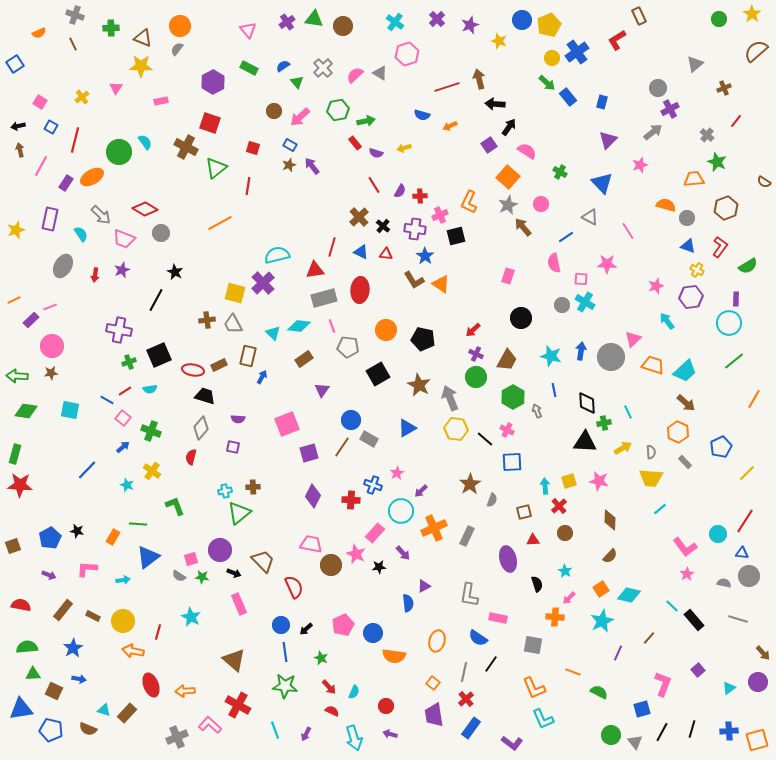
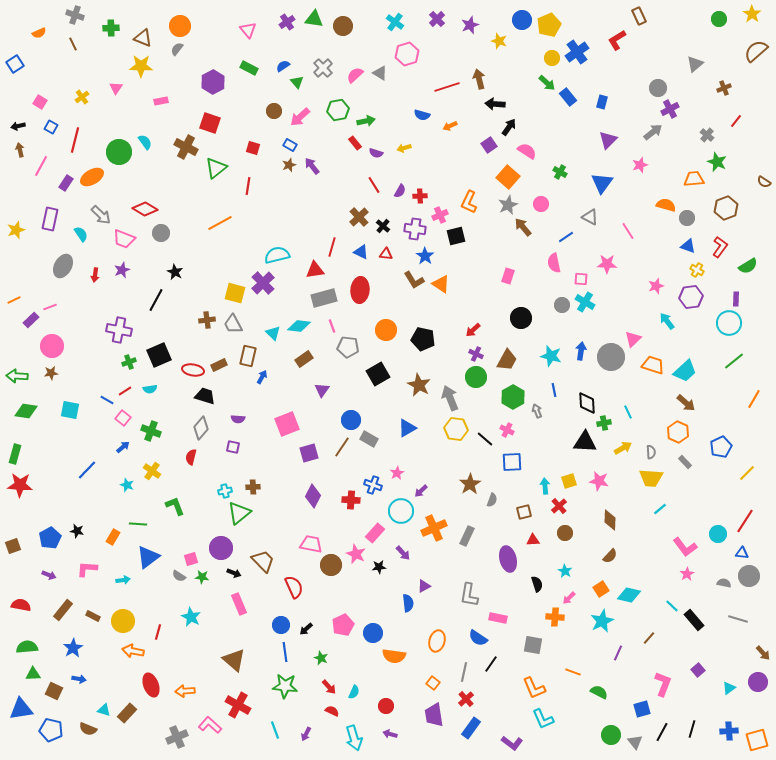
blue triangle at (602, 183): rotated 20 degrees clockwise
purple circle at (220, 550): moved 1 px right, 2 px up
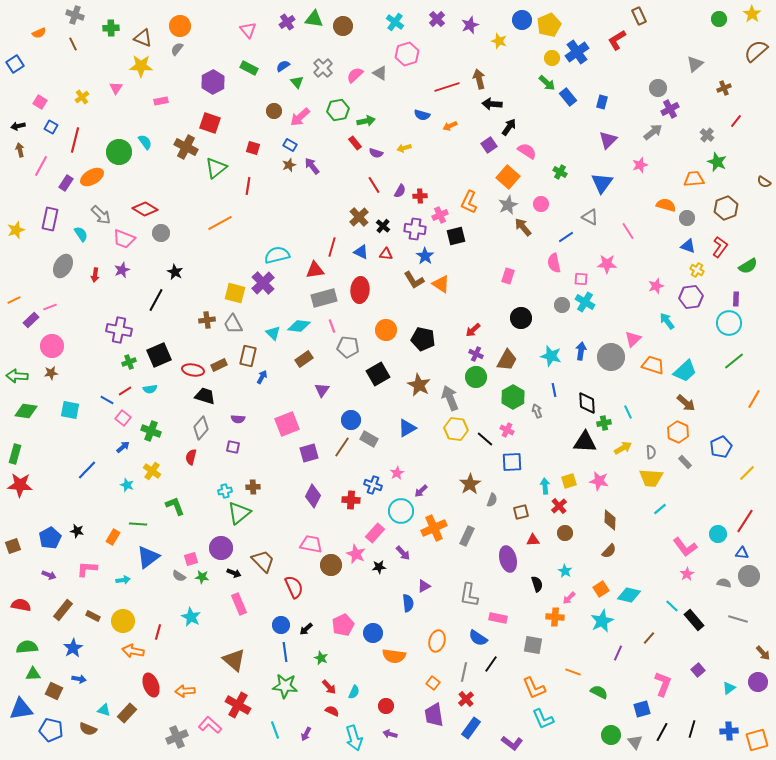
black arrow at (495, 104): moved 3 px left
brown square at (524, 512): moved 3 px left
brown semicircle at (610, 556): moved 1 px left, 5 px up
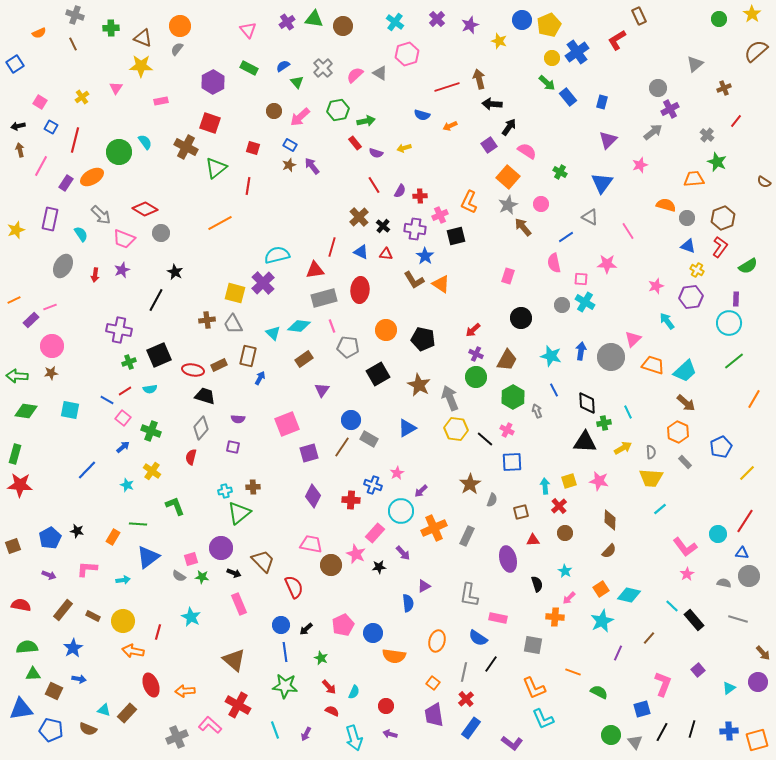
brown hexagon at (726, 208): moved 3 px left, 10 px down
blue arrow at (262, 377): moved 2 px left, 1 px down
blue line at (554, 390): rotated 16 degrees counterclockwise
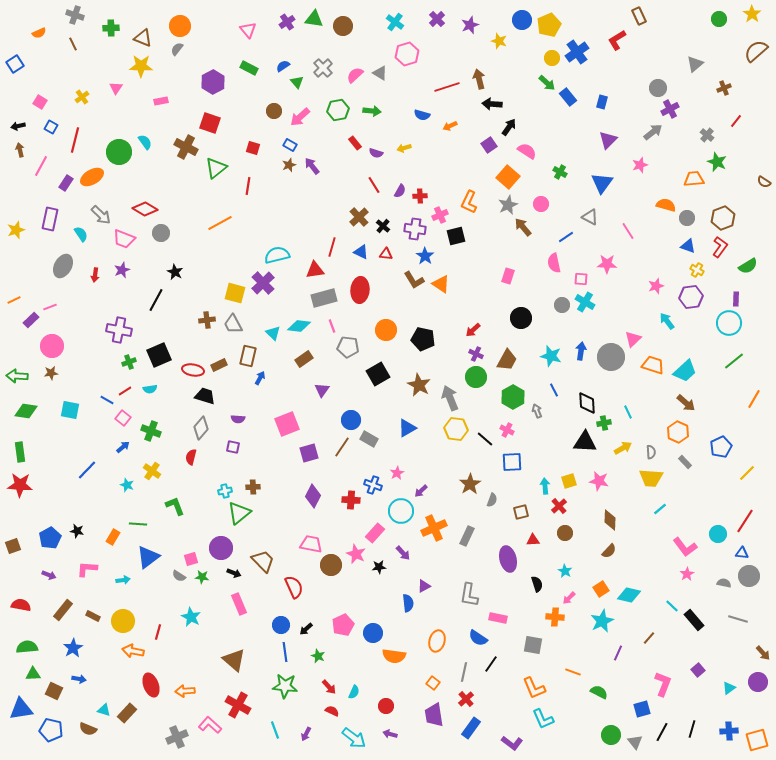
green arrow at (366, 121): moved 6 px right, 10 px up; rotated 18 degrees clockwise
green rectangle at (15, 454): moved 5 px right, 2 px up; rotated 24 degrees counterclockwise
green star at (321, 658): moved 3 px left, 2 px up
cyan arrow at (354, 738): rotated 35 degrees counterclockwise
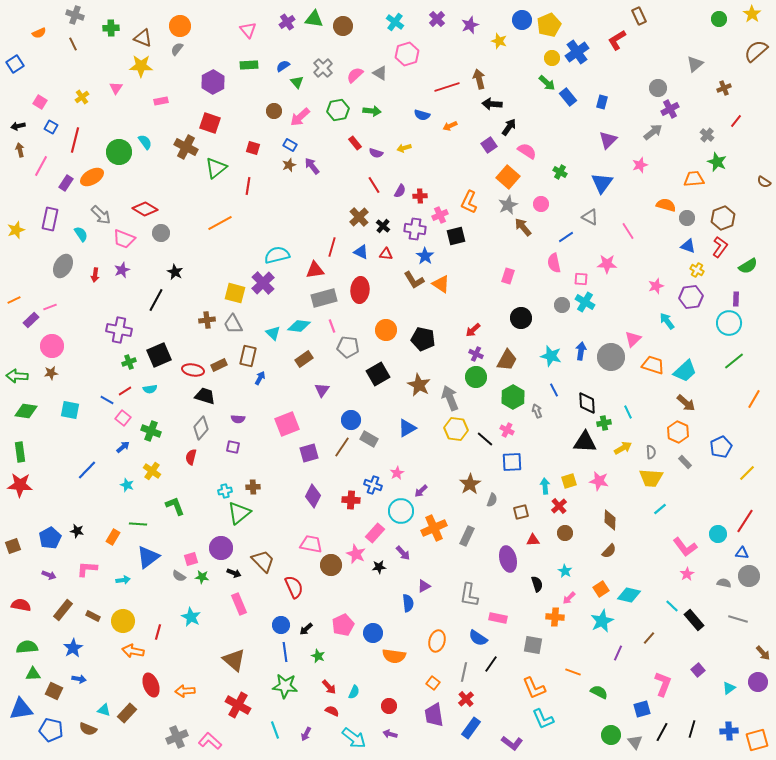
green rectangle at (249, 68): moved 3 px up; rotated 30 degrees counterclockwise
red circle at (386, 706): moved 3 px right
pink L-shape at (210, 725): moved 16 px down
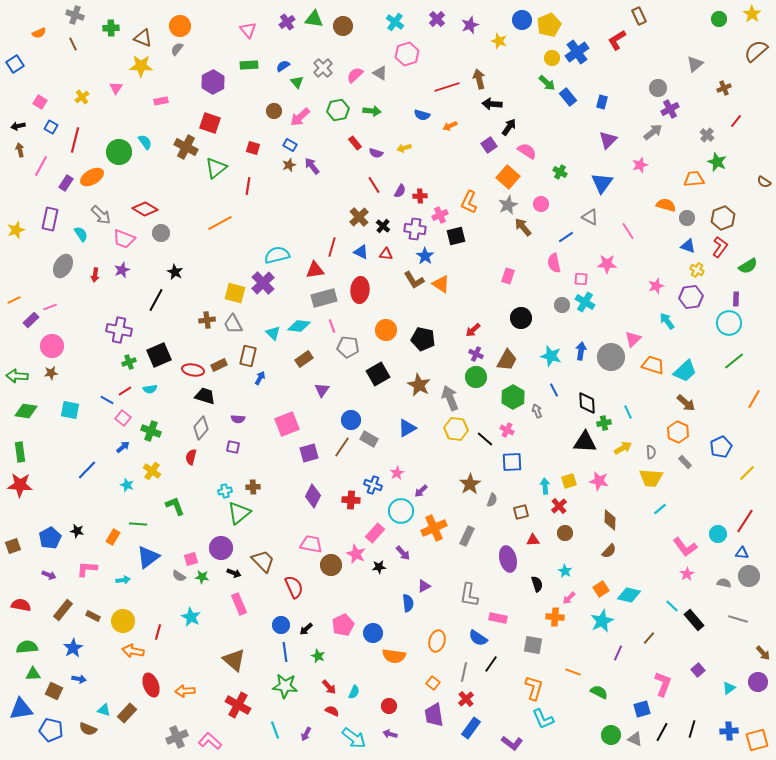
orange L-shape at (534, 688): rotated 140 degrees counterclockwise
gray triangle at (635, 742): moved 3 px up; rotated 28 degrees counterclockwise
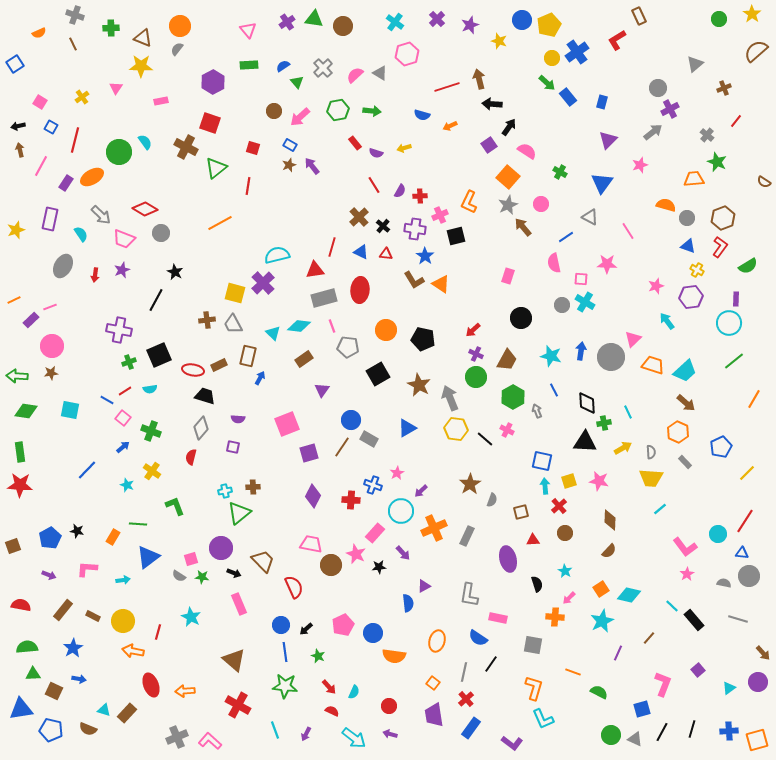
blue square at (512, 462): moved 30 px right, 1 px up; rotated 15 degrees clockwise
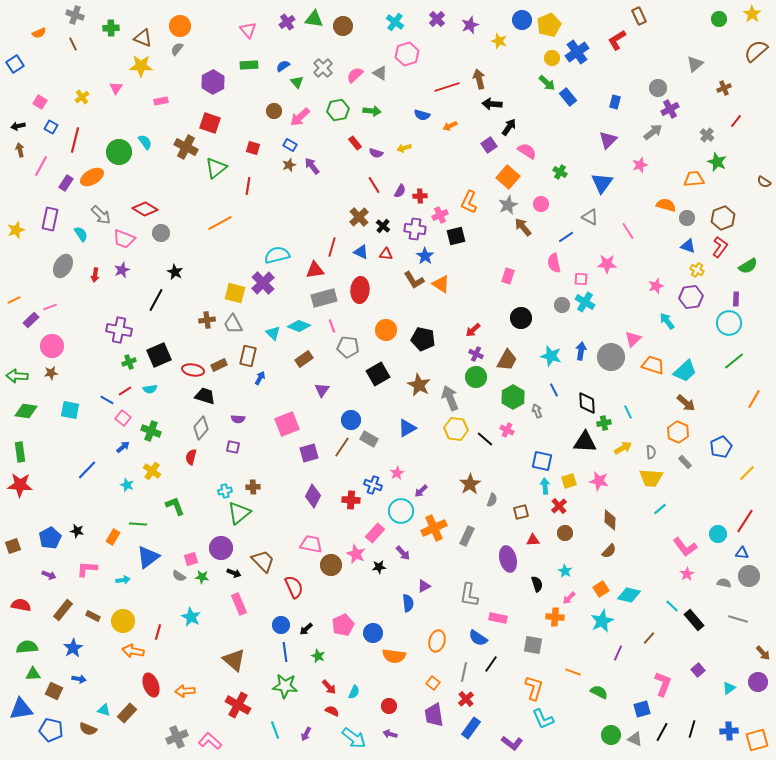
blue rectangle at (602, 102): moved 13 px right
cyan diamond at (299, 326): rotated 15 degrees clockwise
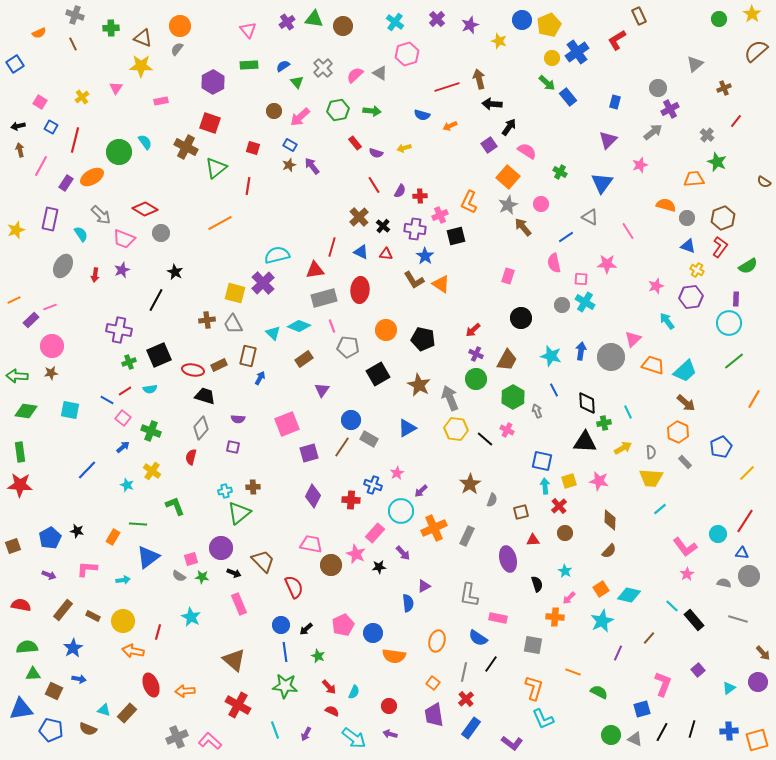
green circle at (476, 377): moved 2 px down
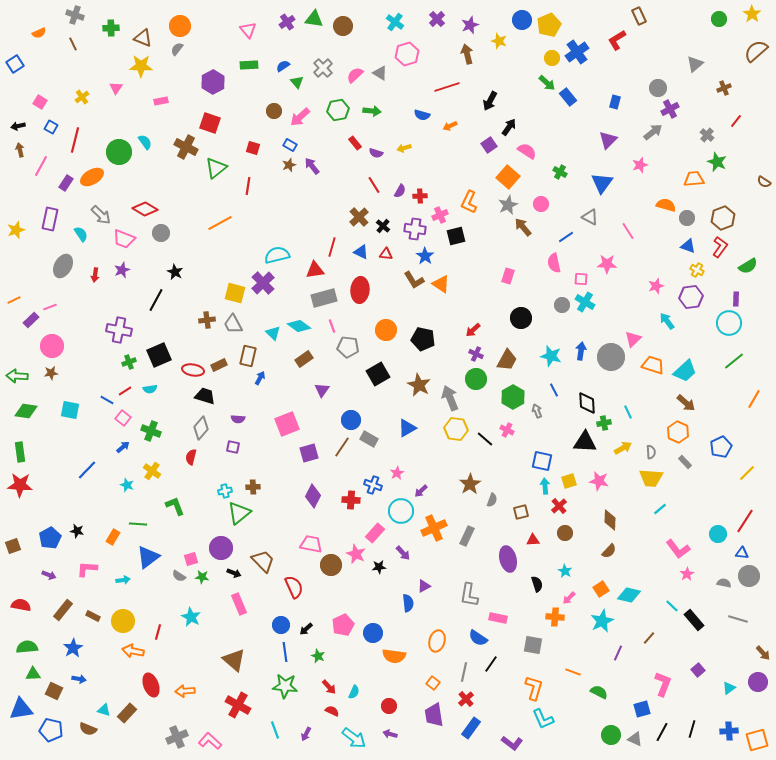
brown arrow at (479, 79): moved 12 px left, 25 px up
black arrow at (492, 104): moved 2 px left, 3 px up; rotated 66 degrees counterclockwise
cyan diamond at (299, 326): rotated 15 degrees clockwise
pink L-shape at (685, 547): moved 7 px left, 2 px down
